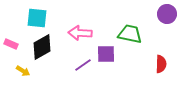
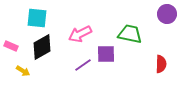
pink arrow: moved 1 px down; rotated 30 degrees counterclockwise
pink rectangle: moved 2 px down
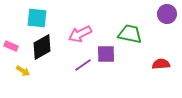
red semicircle: rotated 96 degrees counterclockwise
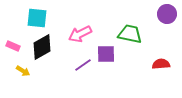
pink rectangle: moved 2 px right
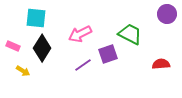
cyan square: moved 1 px left
green trapezoid: rotated 15 degrees clockwise
black diamond: moved 1 px down; rotated 28 degrees counterclockwise
purple square: moved 2 px right; rotated 18 degrees counterclockwise
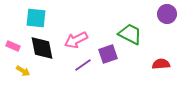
pink arrow: moved 4 px left, 6 px down
black diamond: rotated 44 degrees counterclockwise
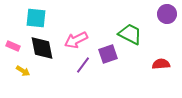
purple line: rotated 18 degrees counterclockwise
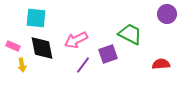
yellow arrow: moved 1 px left, 6 px up; rotated 48 degrees clockwise
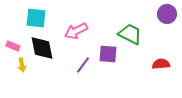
pink arrow: moved 9 px up
purple square: rotated 24 degrees clockwise
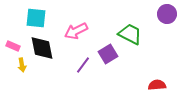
purple square: rotated 36 degrees counterclockwise
red semicircle: moved 4 px left, 21 px down
